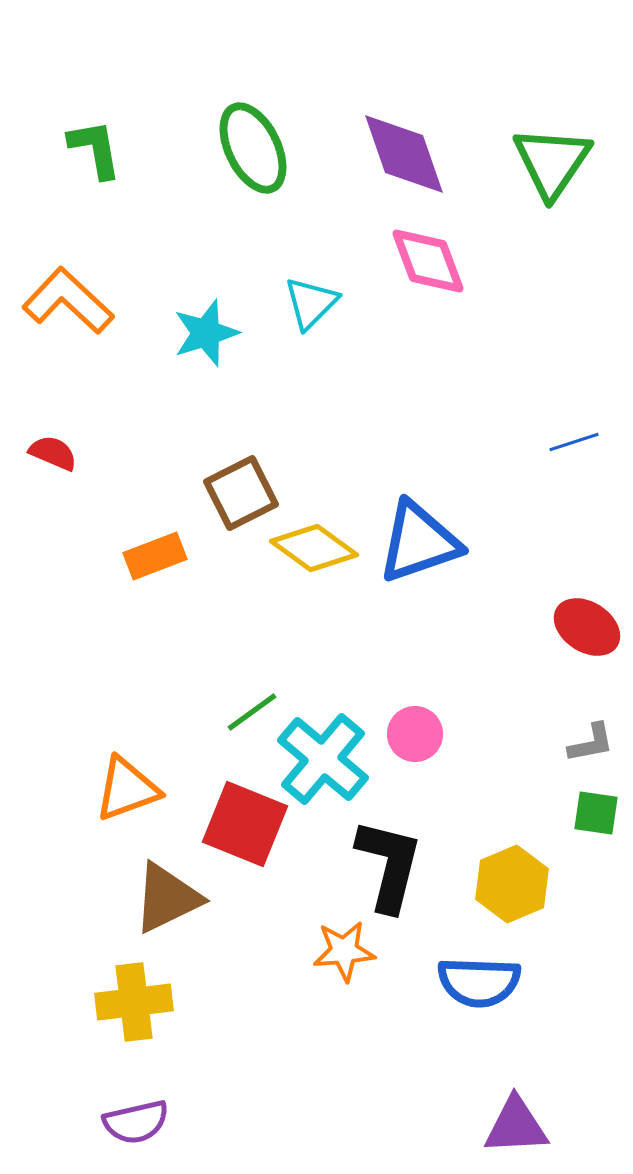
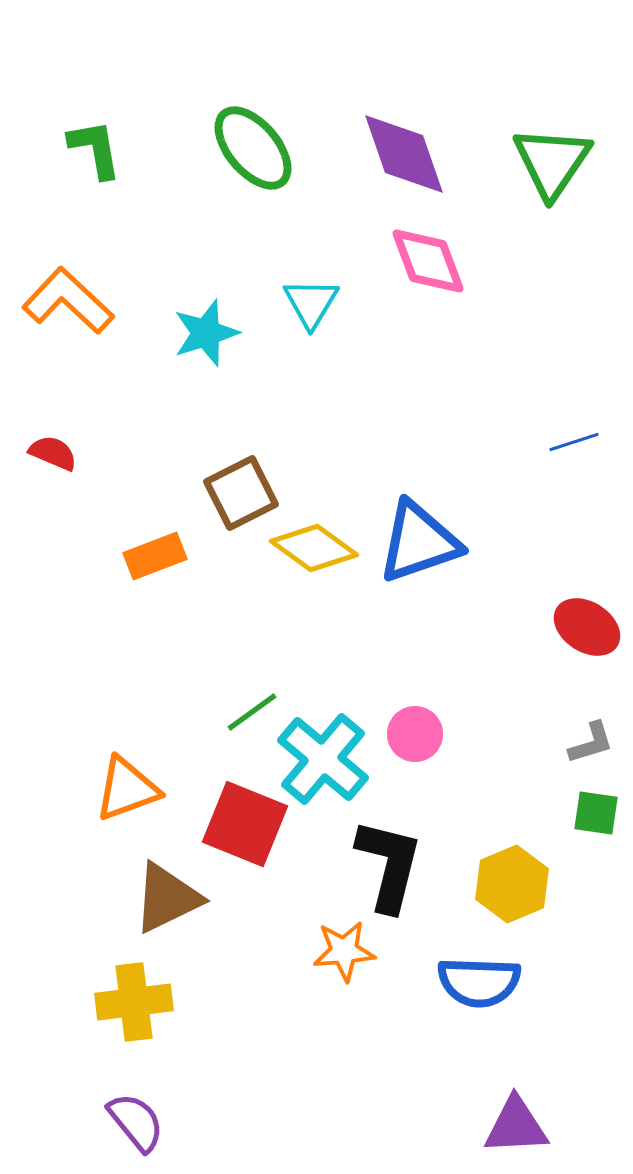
green ellipse: rotated 14 degrees counterclockwise
cyan triangle: rotated 14 degrees counterclockwise
gray L-shape: rotated 6 degrees counterclockwise
purple semicircle: rotated 116 degrees counterclockwise
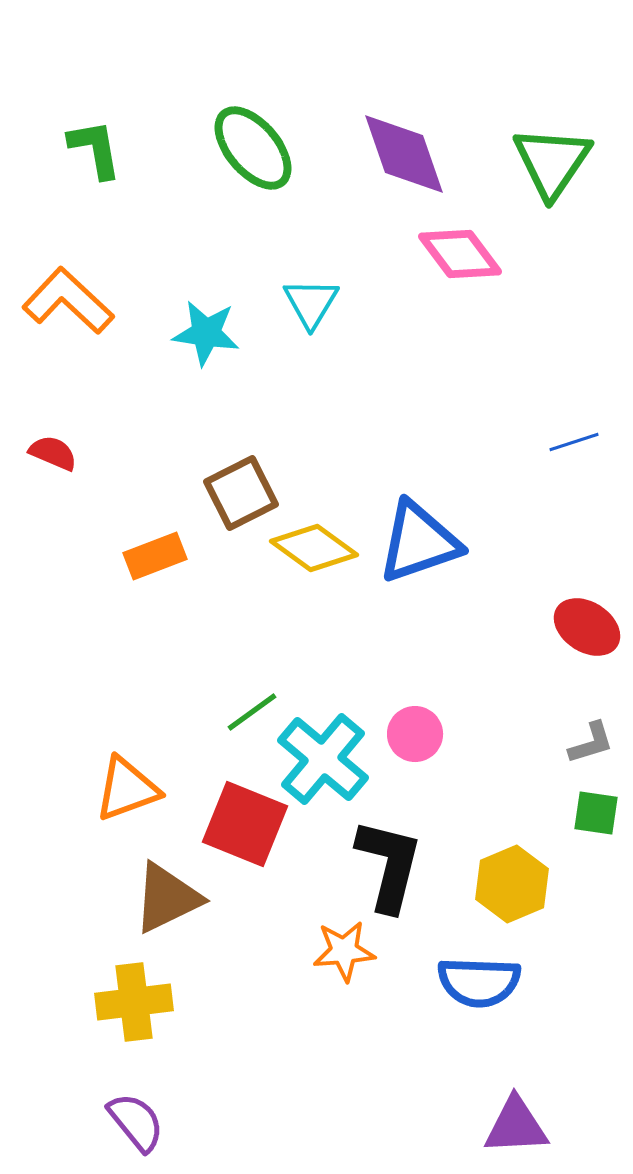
pink diamond: moved 32 px right, 7 px up; rotated 16 degrees counterclockwise
cyan star: rotated 26 degrees clockwise
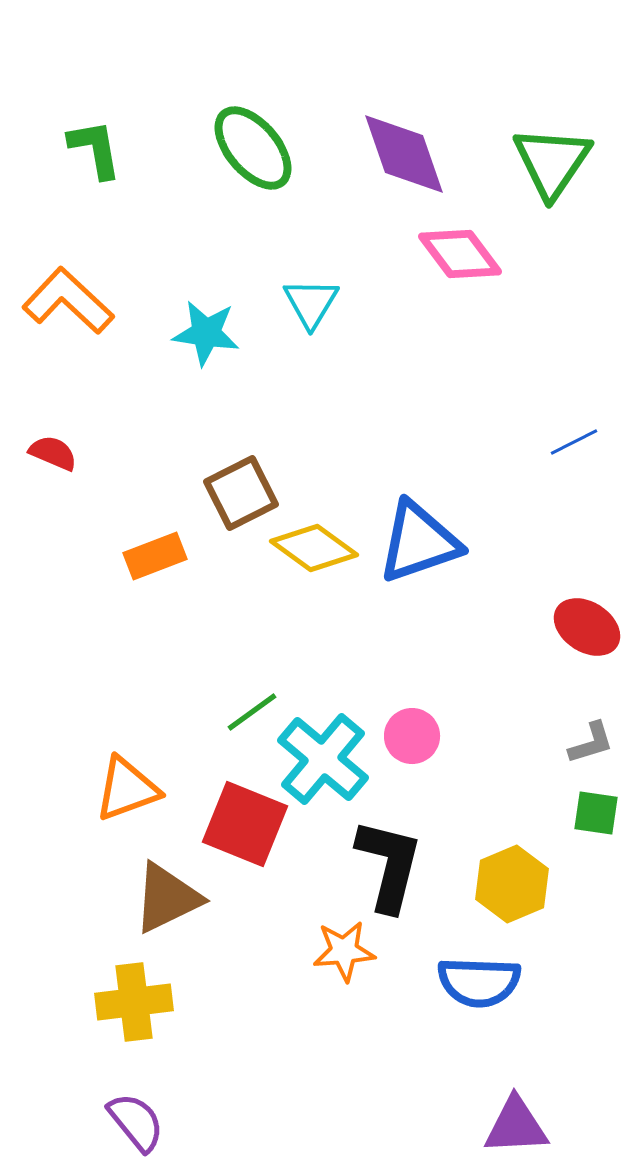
blue line: rotated 9 degrees counterclockwise
pink circle: moved 3 px left, 2 px down
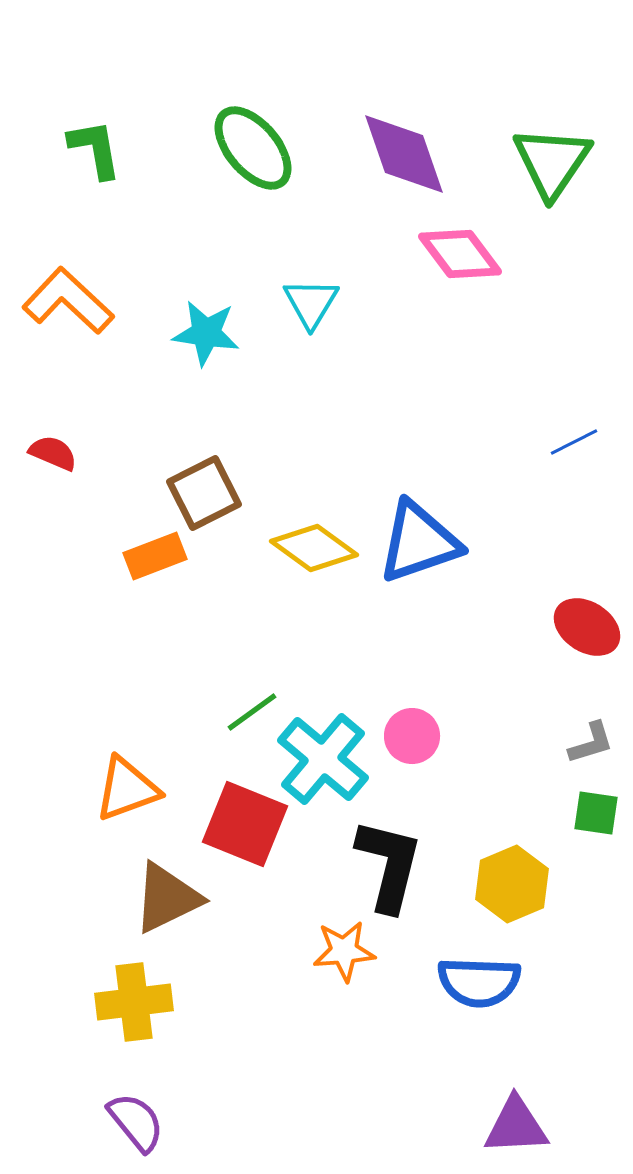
brown square: moved 37 px left
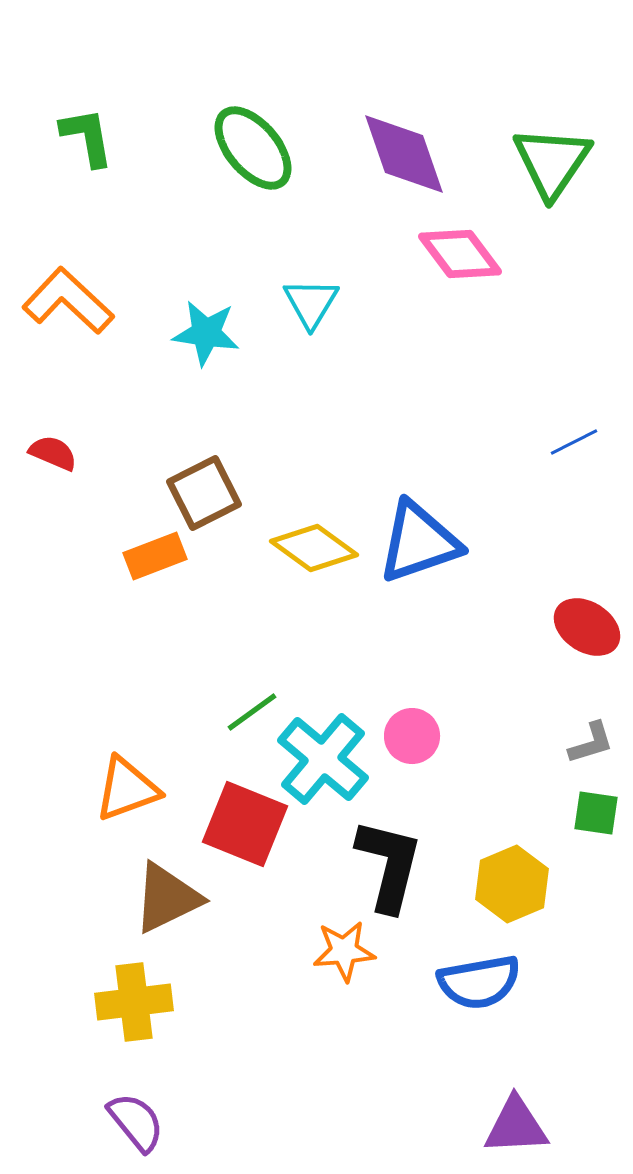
green L-shape: moved 8 px left, 12 px up
blue semicircle: rotated 12 degrees counterclockwise
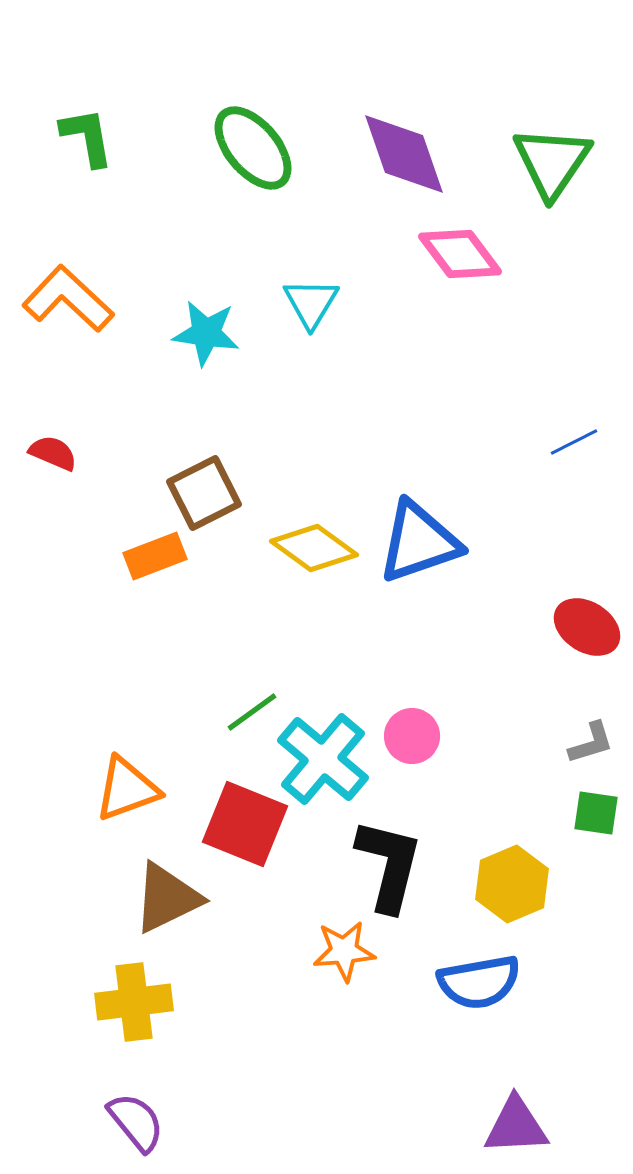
orange L-shape: moved 2 px up
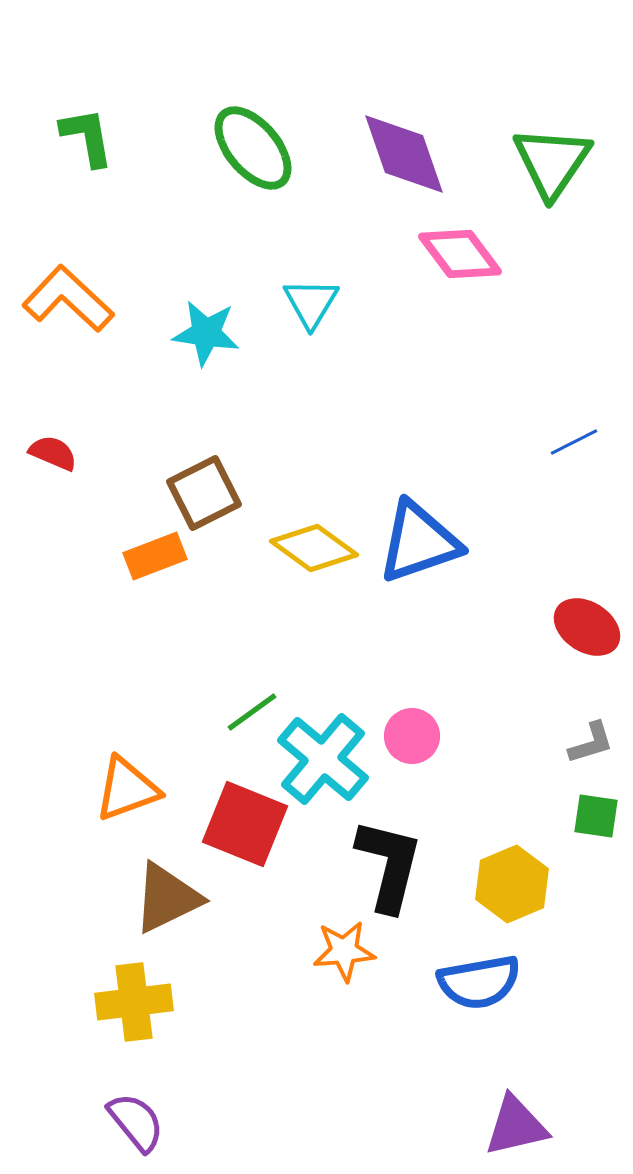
green square: moved 3 px down
purple triangle: rotated 10 degrees counterclockwise
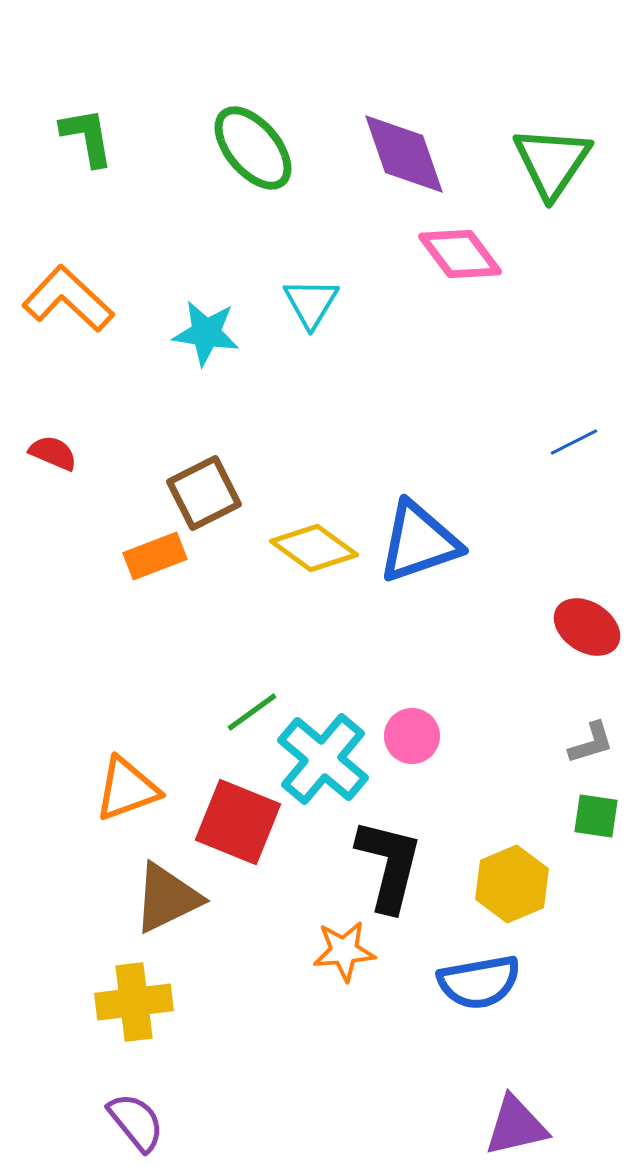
red square: moved 7 px left, 2 px up
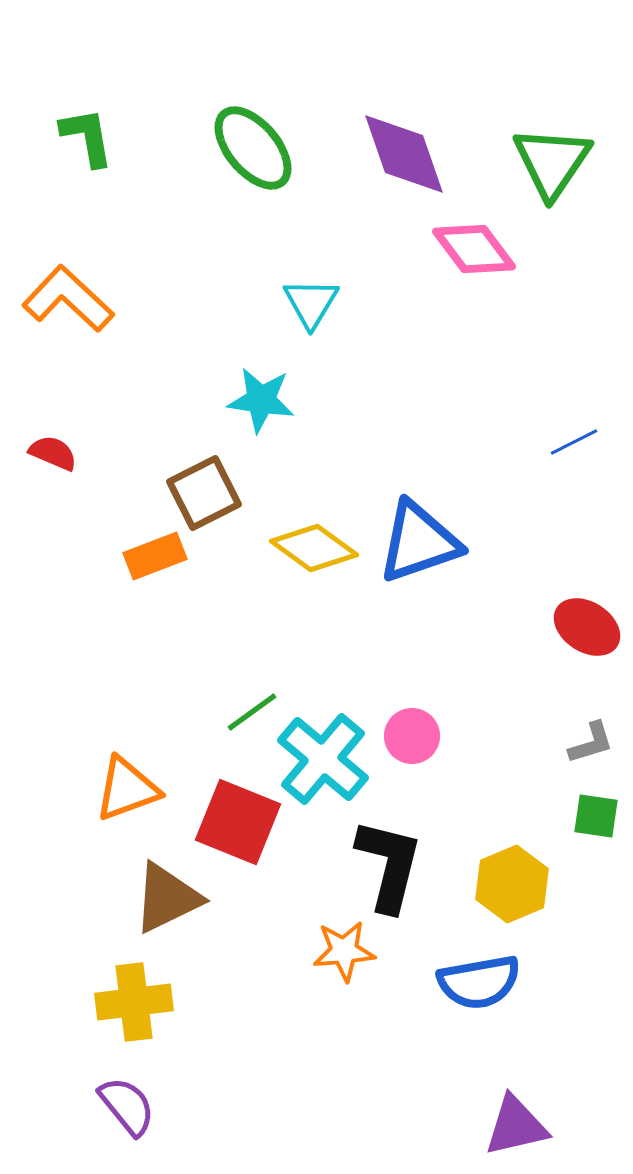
pink diamond: moved 14 px right, 5 px up
cyan star: moved 55 px right, 67 px down
purple semicircle: moved 9 px left, 16 px up
